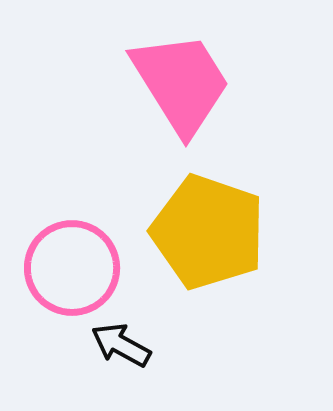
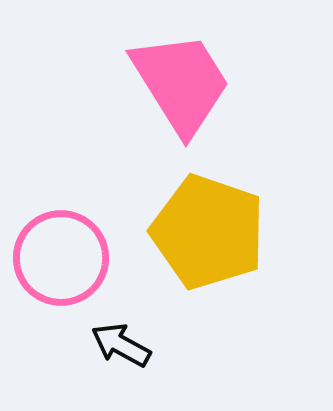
pink circle: moved 11 px left, 10 px up
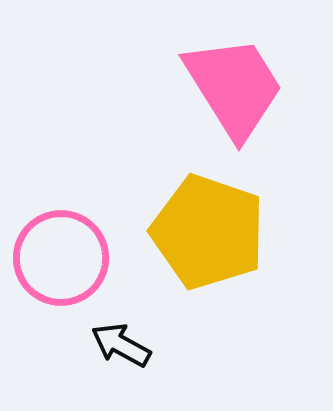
pink trapezoid: moved 53 px right, 4 px down
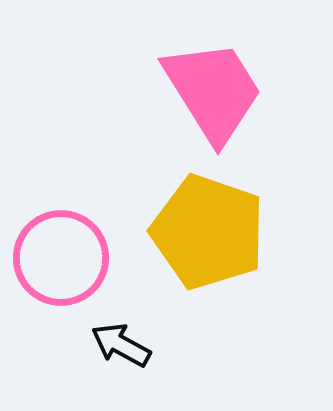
pink trapezoid: moved 21 px left, 4 px down
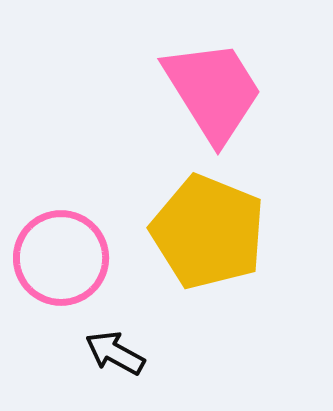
yellow pentagon: rotated 3 degrees clockwise
black arrow: moved 6 px left, 8 px down
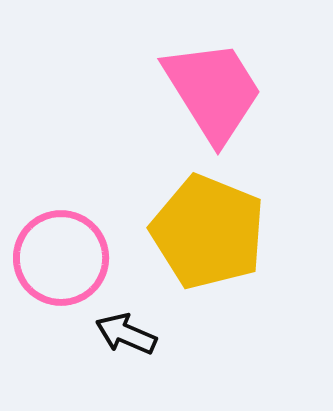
black arrow: moved 11 px right, 19 px up; rotated 6 degrees counterclockwise
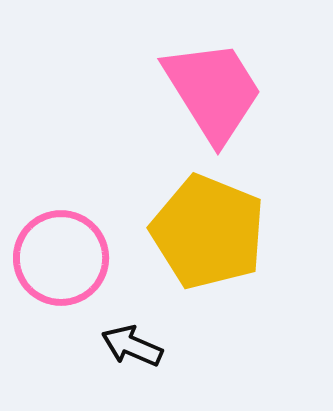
black arrow: moved 6 px right, 12 px down
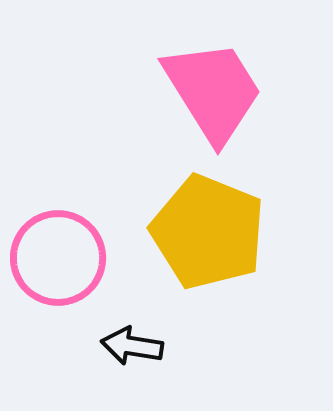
pink circle: moved 3 px left
black arrow: rotated 14 degrees counterclockwise
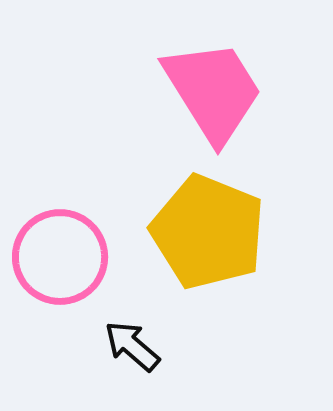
pink circle: moved 2 px right, 1 px up
black arrow: rotated 32 degrees clockwise
